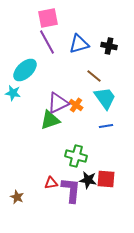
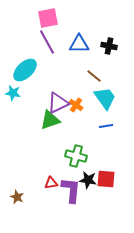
blue triangle: rotated 15 degrees clockwise
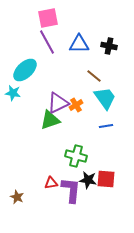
orange cross: rotated 24 degrees clockwise
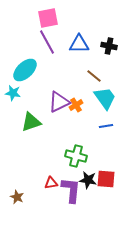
purple triangle: moved 1 px right, 1 px up
green triangle: moved 19 px left, 2 px down
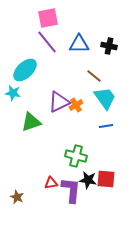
purple line: rotated 10 degrees counterclockwise
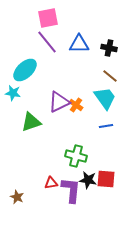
black cross: moved 2 px down
brown line: moved 16 px right
orange cross: rotated 24 degrees counterclockwise
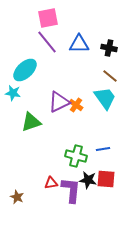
blue line: moved 3 px left, 23 px down
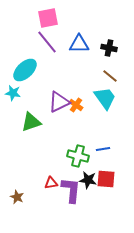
green cross: moved 2 px right
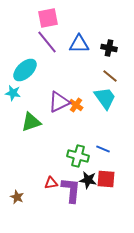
blue line: rotated 32 degrees clockwise
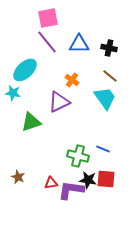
orange cross: moved 4 px left, 25 px up
purple L-shape: rotated 88 degrees counterclockwise
brown star: moved 1 px right, 20 px up
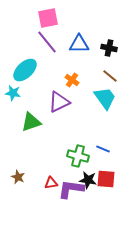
purple L-shape: moved 1 px up
